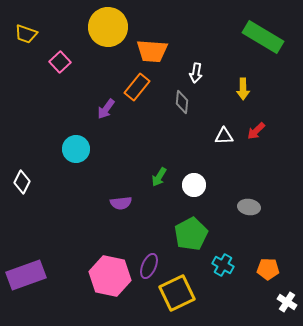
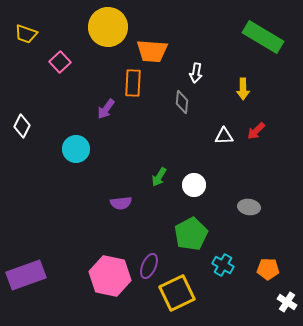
orange rectangle: moved 4 px left, 4 px up; rotated 36 degrees counterclockwise
white diamond: moved 56 px up
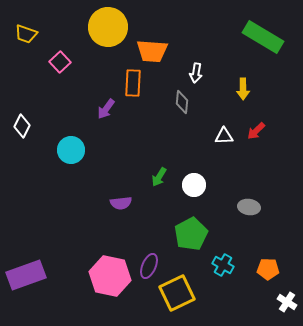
cyan circle: moved 5 px left, 1 px down
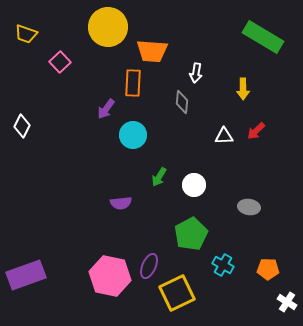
cyan circle: moved 62 px right, 15 px up
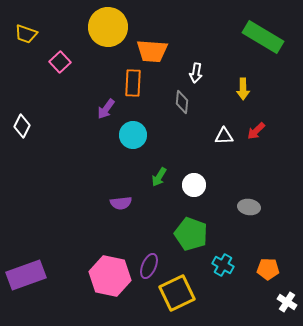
green pentagon: rotated 24 degrees counterclockwise
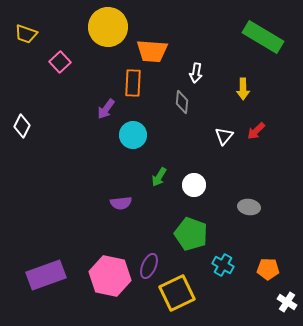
white triangle: rotated 48 degrees counterclockwise
purple rectangle: moved 20 px right
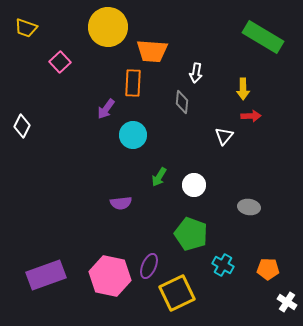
yellow trapezoid: moved 6 px up
red arrow: moved 5 px left, 15 px up; rotated 138 degrees counterclockwise
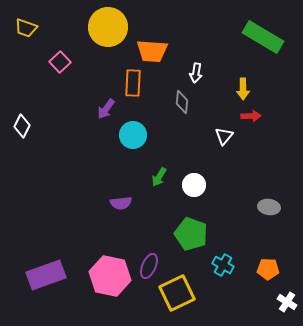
gray ellipse: moved 20 px right
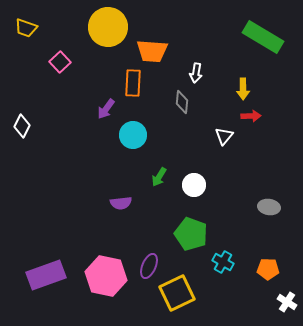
cyan cross: moved 3 px up
pink hexagon: moved 4 px left
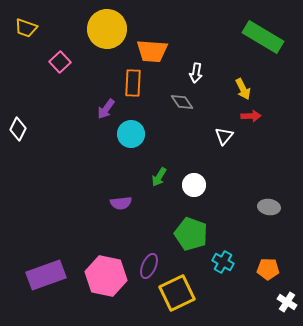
yellow circle: moved 1 px left, 2 px down
yellow arrow: rotated 25 degrees counterclockwise
gray diamond: rotated 40 degrees counterclockwise
white diamond: moved 4 px left, 3 px down
cyan circle: moved 2 px left, 1 px up
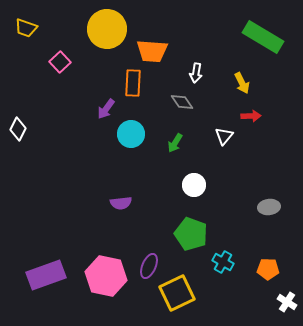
yellow arrow: moved 1 px left, 6 px up
green arrow: moved 16 px right, 34 px up
gray ellipse: rotated 15 degrees counterclockwise
